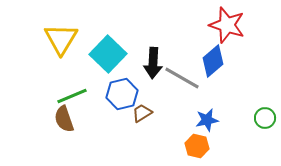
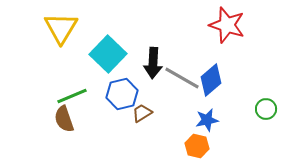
yellow triangle: moved 11 px up
blue diamond: moved 2 px left, 19 px down
green circle: moved 1 px right, 9 px up
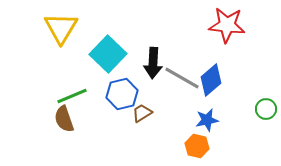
red star: rotated 12 degrees counterclockwise
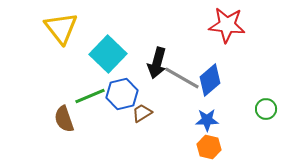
yellow triangle: rotated 9 degrees counterclockwise
black arrow: moved 4 px right; rotated 12 degrees clockwise
blue diamond: moved 1 px left
green line: moved 18 px right
blue star: rotated 10 degrees clockwise
orange hexagon: moved 12 px right, 1 px down
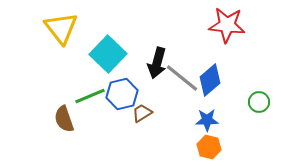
gray line: rotated 9 degrees clockwise
green circle: moved 7 px left, 7 px up
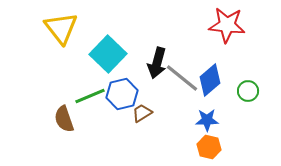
green circle: moved 11 px left, 11 px up
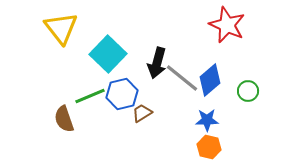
red star: rotated 18 degrees clockwise
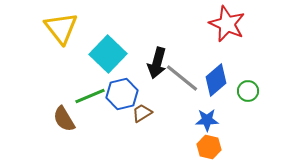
red star: moved 1 px up
blue diamond: moved 6 px right
brown semicircle: rotated 12 degrees counterclockwise
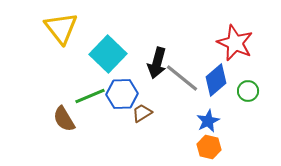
red star: moved 8 px right, 19 px down
blue hexagon: rotated 12 degrees clockwise
blue star: moved 1 px right, 1 px down; rotated 25 degrees counterclockwise
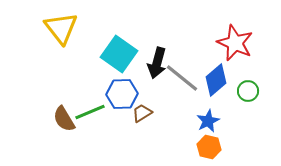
cyan square: moved 11 px right; rotated 9 degrees counterclockwise
green line: moved 16 px down
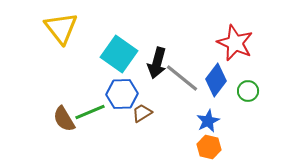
blue diamond: rotated 12 degrees counterclockwise
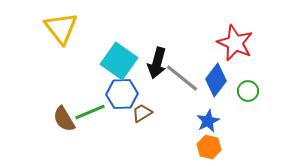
cyan square: moved 7 px down
